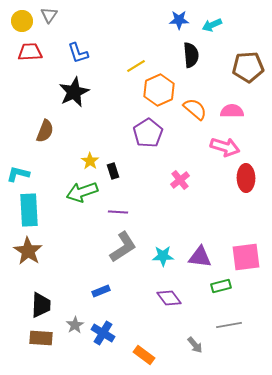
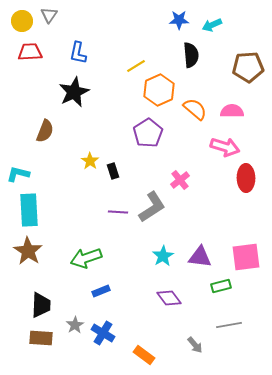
blue L-shape: rotated 30 degrees clockwise
green arrow: moved 4 px right, 66 px down
gray L-shape: moved 29 px right, 40 px up
cyan star: rotated 30 degrees counterclockwise
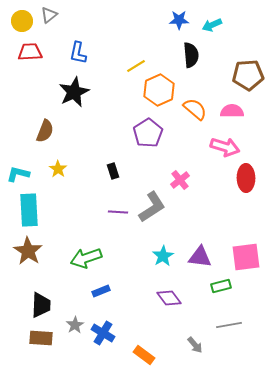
gray triangle: rotated 18 degrees clockwise
brown pentagon: moved 8 px down
yellow star: moved 32 px left, 8 px down
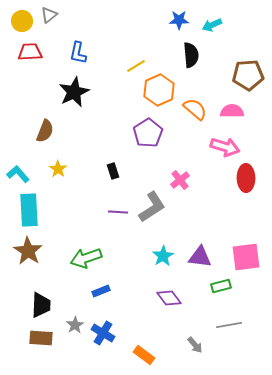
cyan L-shape: rotated 35 degrees clockwise
